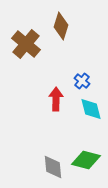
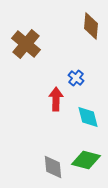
brown diamond: moved 30 px right; rotated 12 degrees counterclockwise
blue cross: moved 6 px left, 3 px up
cyan diamond: moved 3 px left, 8 px down
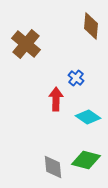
cyan diamond: rotated 40 degrees counterclockwise
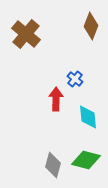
brown diamond: rotated 16 degrees clockwise
brown cross: moved 10 px up
blue cross: moved 1 px left, 1 px down
cyan diamond: rotated 50 degrees clockwise
gray diamond: moved 2 px up; rotated 20 degrees clockwise
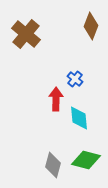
cyan diamond: moved 9 px left, 1 px down
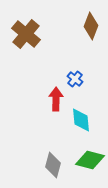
cyan diamond: moved 2 px right, 2 px down
green diamond: moved 4 px right
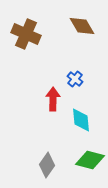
brown diamond: moved 9 px left; rotated 52 degrees counterclockwise
brown cross: rotated 16 degrees counterclockwise
red arrow: moved 3 px left
gray diamond: moved 6 px left; rotated 20 degrees clockwise
